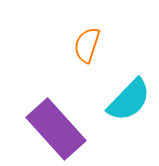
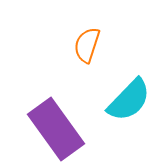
purple rectangle: rotated 6 degrees clockwise
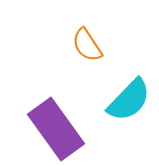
orange semicircle: rotated 51 degrees counterclockwise
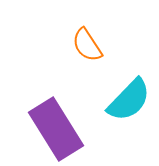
purple rectangle: rotated 4 degrees clockwise
